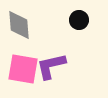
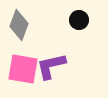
gray diamond: rotated 24 degrees clockwise
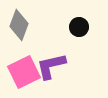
black circle: moved 7 px down
pink square: moved 1 px right, 3 px down; rotated 36 degrees counterclockwise
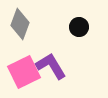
gray diamond: moved 1 px right, 1 px up
purple L-shape: rotated 72 degrees clockwise
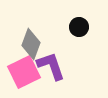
gray diamond: moved 11 px right, 20 px down
purple L-shape: rotated 12 degrees clockwise
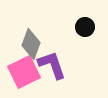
black circle: moved 6 px right
purple L-shape: moved 1 px right, 1 px up
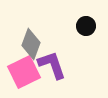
black circle: moved 1 px right, 1 px up
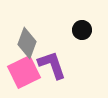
black circle: moved 4 px left, 4 px down
gray diamond: moved 4 px left, 1 px up
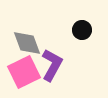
gray diamond: rotated 40 degrees counterclockwise
purple L-shape: rotated 48 degrees clockwise
